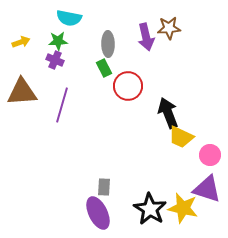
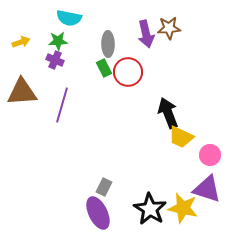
purple arrow: moved 3 px up
red circle: moved 14 px up
gray rectangle: rotated 24 degrees clockwise
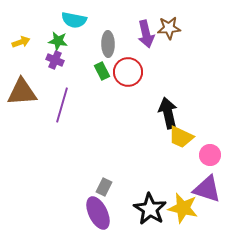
cyan semicircle: moved 5 px right, 2 px down
green star: rotated 12 degrees clockwise
green rectangle: moved 2 px left, 3 px down
black arrow: rotated 8 degrees clockwise
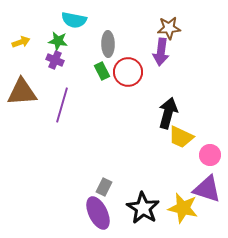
purple arrow: moved 15 px right, 18 px down; rotated 20 degrees clockwise
black arrow: rotated 28 degrees clockwise
black star: moved 7 px left, 1 px up
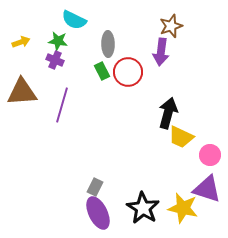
cyan semicircle: rotated 15 degrees clockwise
brown star: moved 2 px right, 2 px up; rotated 15 degrees counterclockwise
gray rectangle: moved 9 px left
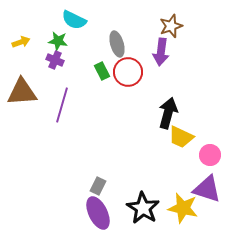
gray ellipse: moved 9 px right; rotated 15 degrees counterclockwise
gray rectangle: moved 3 px right, 1 px up
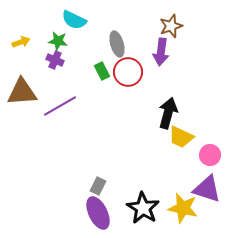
purple line: moved 2 px left, 1 px down; rotated 44 degrees clockwise
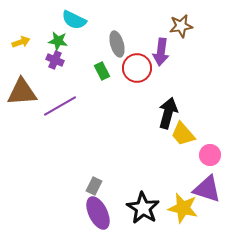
brown star: moved 10 px right; rotated 10 degrees clockwise
red circle: moved 9 px right, 4 px up
yellow trapezoid: moved 2 px right, 3 px up; rotated 24 degrees clockwise
gray rectangle: moved 4 px left
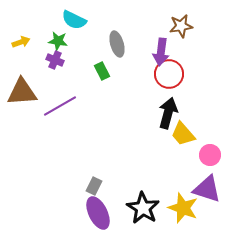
red circle: moved 32 px right, 6 px down
yellow star: rotated 8 degrees clockwise
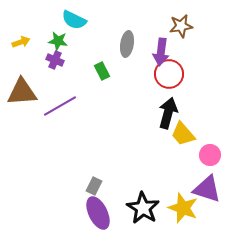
gray ellipse: moved 10 px right; rotated 25 degrees clockwise
